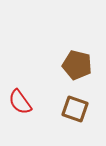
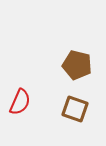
red semicircle: rotated 120 degrees counterclockwise
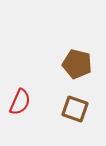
brown pentagon: moved 1 px up
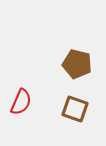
red semicircle: moved 1 px right
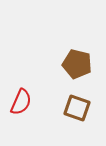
brown square: moved 2 px right, 1 px up
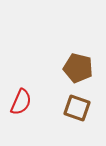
brown pentagon: moved 1 px right, 4 px down
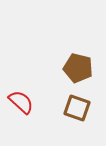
red semicircle: rotated 72 degrees counterclockwise
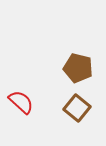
brown square: rotated 20 degrees clockwise
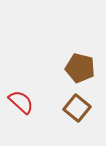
brown pentagon: moved 2 px right
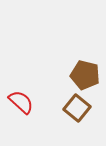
brown pentagon: moved 5 px right, 7 px down
